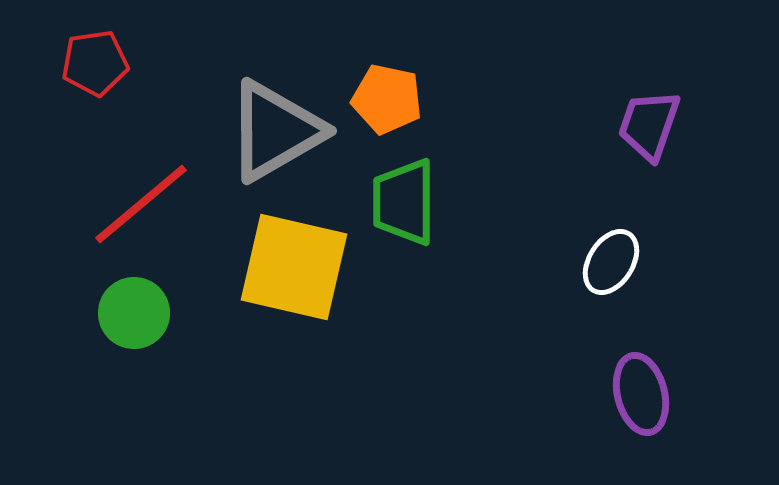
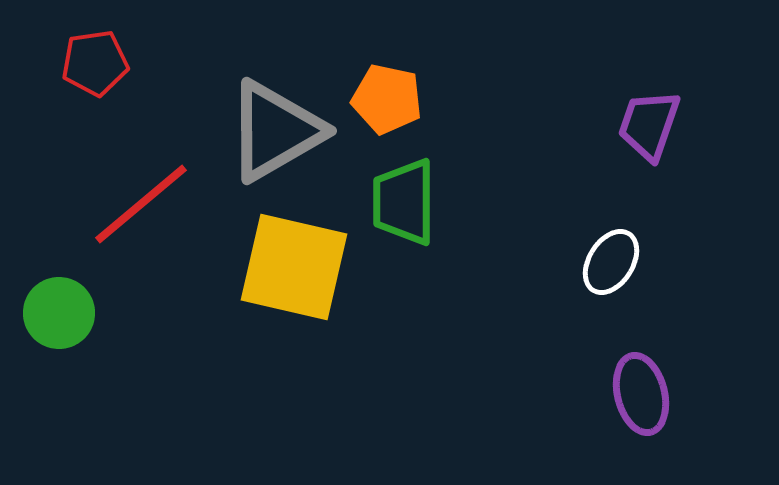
green circle: moved 75 px left
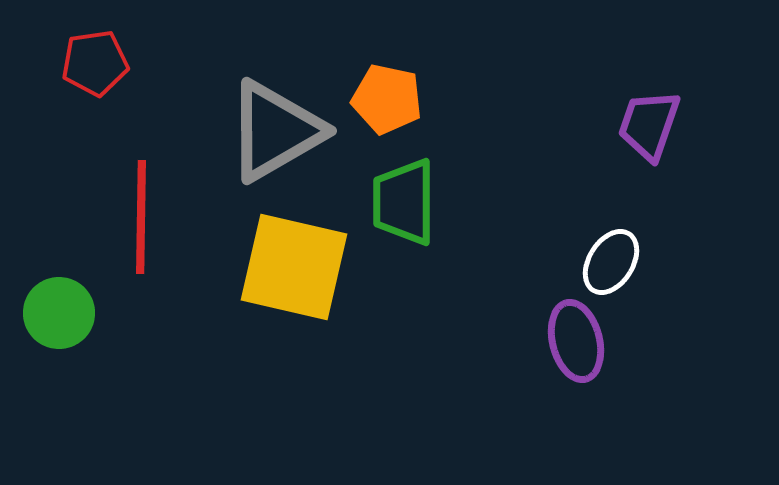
red line: moved 13 px down; rotated 49 degrees counterclockwise
purple ellipse: moved 65 px left, 53 px up
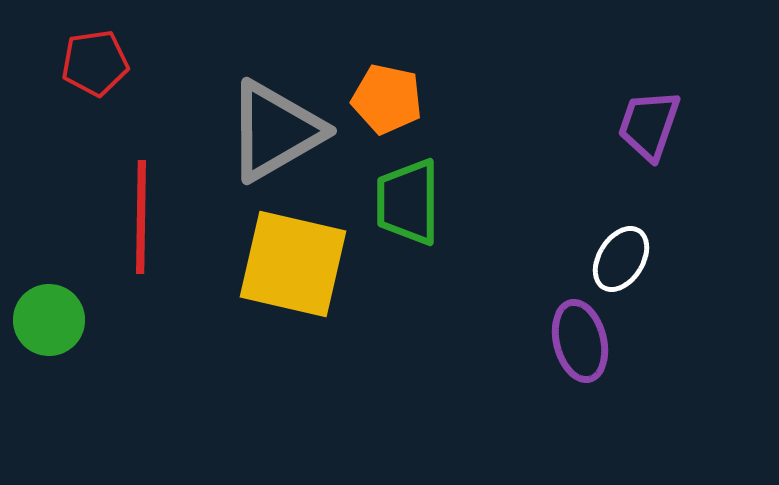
green trapezoid: moved 4 px right
white ellipse: moved 10 px right, 3 px up
yellow square: moved 1 px left, 3 px up
green circle: moved 10 px left, 7 px down
purple ellipse: moved 4 px right
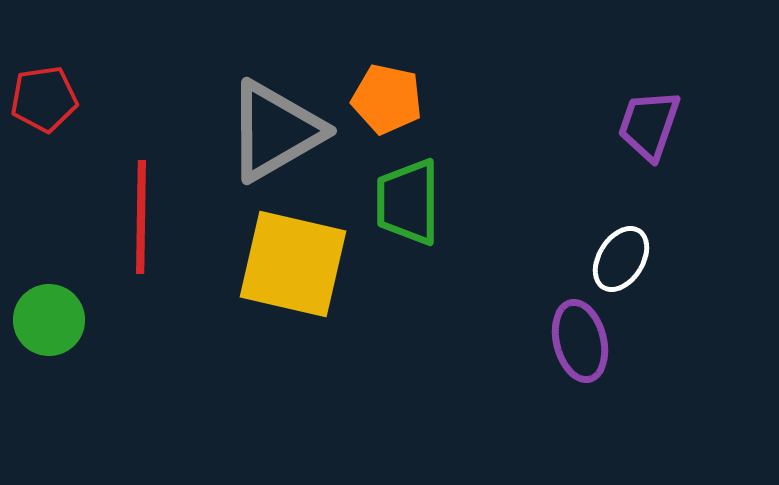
red pentagon: moved 51 px left, 36 px down
